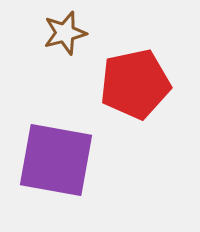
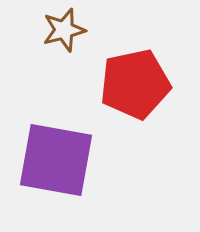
brown star: moved 1 px left, 3 px up
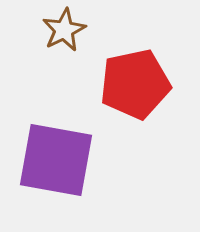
brown star: rotated 12 degrees counterclockwise
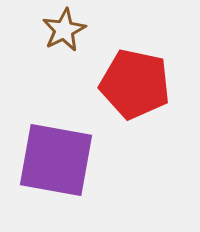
red pentagon: rotated 24 degrees clockwise
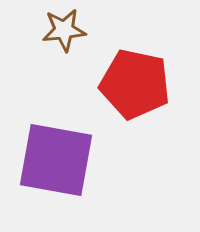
brown star: rotated 21 degrees clockwise
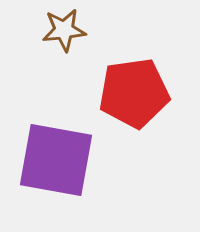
red pentagon: moved 1 px left, 9 px down; rotated 20 degrees counterclockwise
